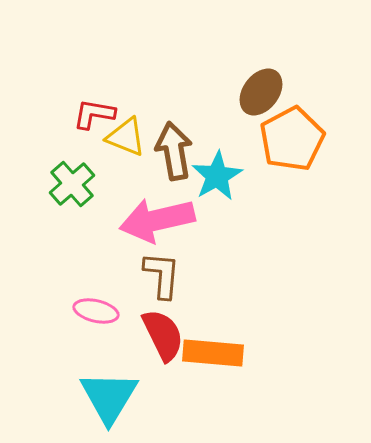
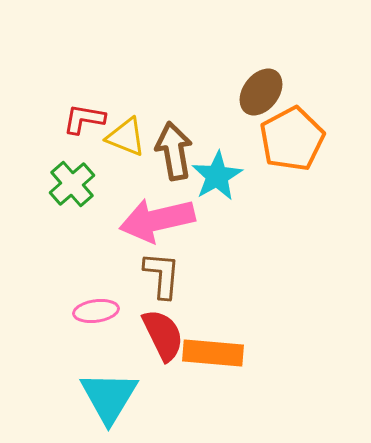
red L-shape: moved 10 px left, 5 px down
pink ellipse: rotated 21 degrees counterclockwise
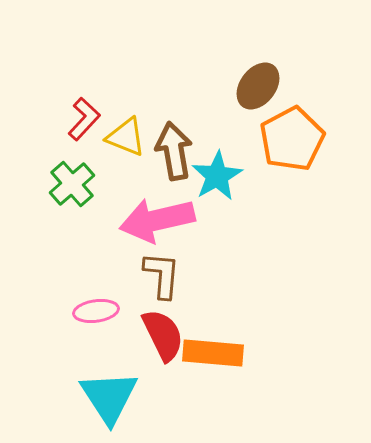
brown ellipse: moved 3 px left, 6 px up
red L-shape: rotated 123 degrees clockwise
cyan triangle: rotated 4 degrees counterclockwise
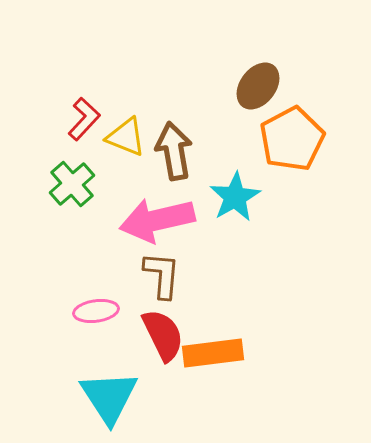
cyan star: moved 18 px right, 21 px down
orange rectangle: rotated 12 degrees counterclockwise
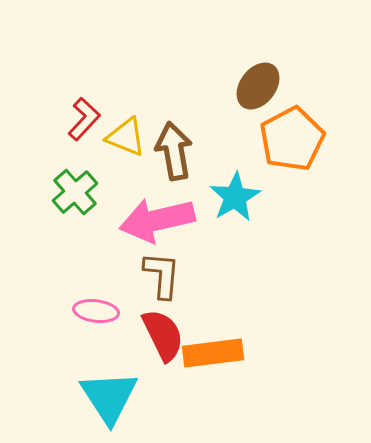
green cross: moved 3 px right, 8 px down
pink ellipse: rotated 15 degrees clockwise
